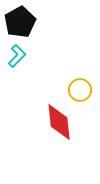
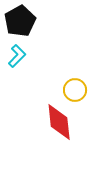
black pentagon: moved 1 px up
yellow circle: moved 5 px left
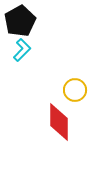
cyan L-shape: moved 5 px right, 6 px up
red diamond: rotated 6 degrees clockwise
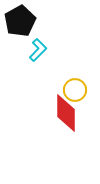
cyan L-shape: moved 16 px right
red diamond: moved 7 px right, 9 px up
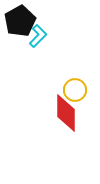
cyan L-shape: moved 14 px up
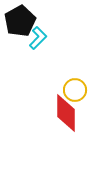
cyan L-shape: moved 2 px down
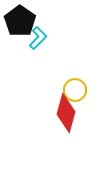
black pentagon: rotated 8 degrees counterclockwise
red diamond: rotated 15 degrees clockwise
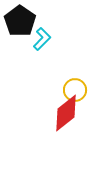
cyan L-shape: moved 4 px right, 1 px down
red diamond: rotated 36 degrees clockwise
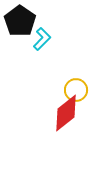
yellow circle: moved 1 px right
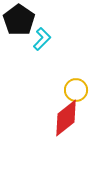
black pentagon: moved 1 px left, 1 px up
red diamond: moved 5 px down
